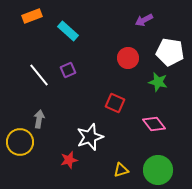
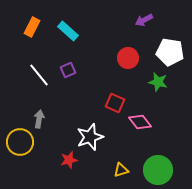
orange rectangle: moved 11 px down; rotated 42 degrees counterclockwise
pink diamond: moved 14 px left, 2 px up
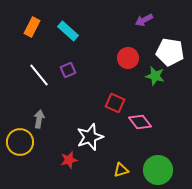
green star: moved 3 px left, 6 px up
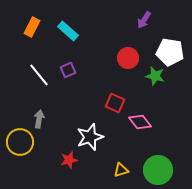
purple arrow: rotated 30 degrees counterclockwise
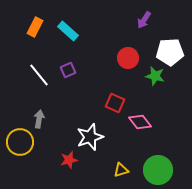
orange rectangle: moved 3 px right
white pentagon: rotated 12 degrees counterclockwise
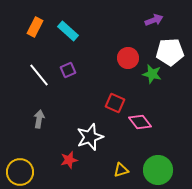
purple arrow: moved 10 px right; rotated 144 degrees counterclockwise
green star: moved 3 px left, 2 px up
yellow circle: moved 30 px down
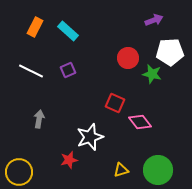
white line: moved 8 px left, 4 px up; rotated 25 degrees counterclockwise
yellow circle: moved 1 px left
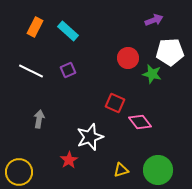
red star: rotated 18 degrees counterclockwise
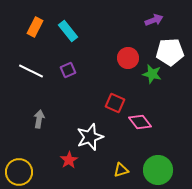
cyan rectangle: rotated 10 degrees clockwise
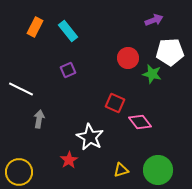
white line: moved 10 px left, 18 px down
white star: rotated 24 degrees counterclockwise
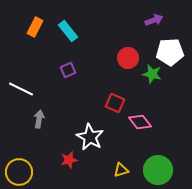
red star: rotated 18 degrees clockwise
